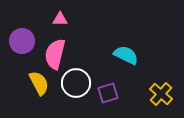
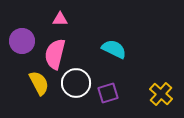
cyan semicircle: moved 12 px left, 6 px up
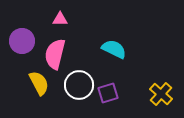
white circle: moved 3 px right, 2 px down
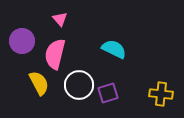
pink triangle: rotated 49 degrees clockwise
yellow cross: rotated 35 degrees counterclockwise
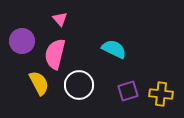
purple square: moved 20 px right, 2 px up
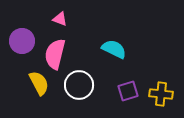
pink triangle: rotated 28 degrees counterclockwise
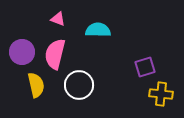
pink triangle: moved 2 px left
purple circle: moved 11 px down
cyan semicircle: moved 16 px left, 19 px up; rotated 25 degrees counterclockwise
yellow semicircle: moved 3 px left, 2 px down; rotated 15 degrees clockwise
purple square: moved 17 px right, 24 px up
